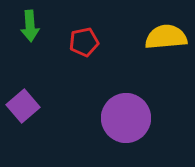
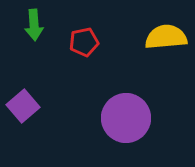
green arrow: moved 4 px right, 1 px up
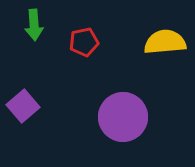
yellow semicircle: moved 1 px left, 5 px down
purple circle: moved 3 px left, 1 px up
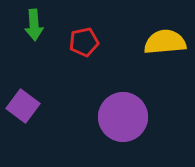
purple square: rotated 12 degrees counterclockwise
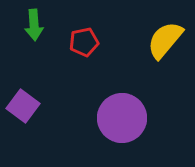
yellow semicircle: moved 2 px up; rotated 45 degrees counterclockwise
purple circle: moved 1 px left, 1 px down
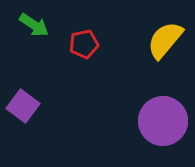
green arrow: rotated 52 degrees counterclockwise
red pentagon: moved 2 px down
purple circle: moved 41 px right, 3 px down
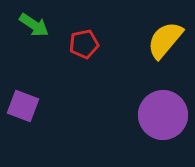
purple square: rotated 16 degrees counterclockwise
purple circle: moved 6 px up
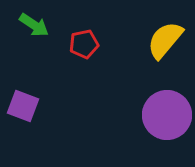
purple circle: moved 4 px right
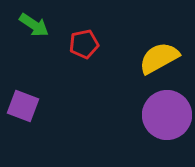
yellow semicircle: moved 6 px left, 18 px down; rotated 21 degrees clockwise
